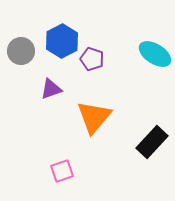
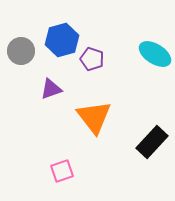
blue hexagon: moved 1 px up; rotated 12 degrees clockwise
orange triangle: rotated 18 degrees counterclockwise
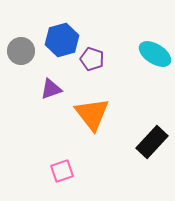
orange triangle: moved 2 px left, 3 px up
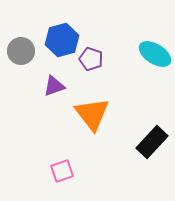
purple pentagon: moved 1 px left
purple triangle: moved 3 px right, 3 px up
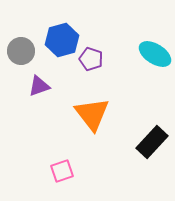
purple triangle: moved 15 px left
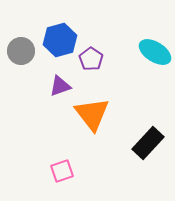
blue hexagon: moved 2 px left
cyan ellipse: moved 2 px up
purple pentagon: rotated 15 degrees clockwise
purple triangle: moved 21 px right
black rectangle: moved 4 px left, 1 px down
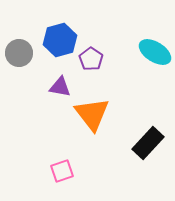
gray circle: moved 2 px left, 2 px down
purple triangle: moved 1 px down; rotated 30 degrees clockwise
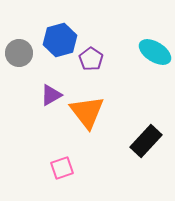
purple triangle: moved 9 px left, 8 px down; rotated 40 degrees counterclockwise
orange triangle: moved 5 px left, 2 px up
black rectangle: moved 2 px left, 2 px up
pink square: moved 3 px up
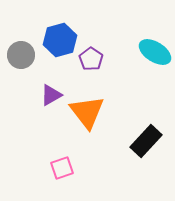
gray circle: moved 2 px right, 2 px down
